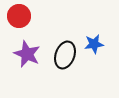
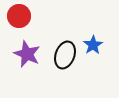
blue star: moved 1 px left, 1 px down; rotated 24 degrees counterclockwise
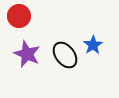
black ellipse: rotated 56 degrees counterclockwise
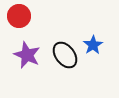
purple star: moved 1 px down
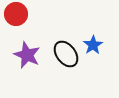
red circle: moved 3 px left, 2 px up
black ellipse: moved 1 px right, 1 px up
